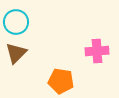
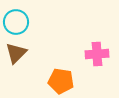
pink cross: moved 3 px down
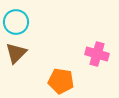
pink cross: rotated 20 degrees clockwise
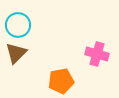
cyan circle: moved 2 px right, 3 px down
orange pentagon: rotated 20 degrees counterclockwise
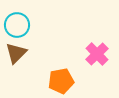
cyan circle: moved 1 px left
pink cross: rotated 30 degrees clockwise
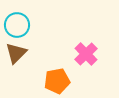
pink cross: moved 11 px left
orange pentagon: moved 4 px left
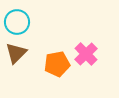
cyan circle: moved 3 px up
orange pentagon: moved 17 px up
